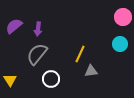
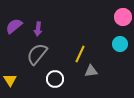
white circle: moved 4 px right
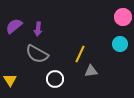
gray semicircle: rotated 100 degrees counterclockwise
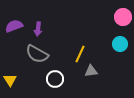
purple semicircle: rotated 18 degrees clockwise
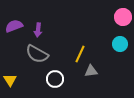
purple arrow: moved 1 px down
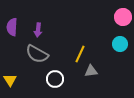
purple semicircle: moved 2 px left, 1 px down; rotated 66 degrees counterclockwise
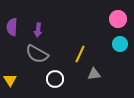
pink circle: moved 5 px left, 2 px down
gray triangle: moved 3 px right, 3 px down
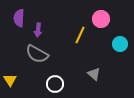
pink circle: moved 17 px left
purple semicircle: moved 7 px right, 9 px up
yellow line: moved 19 px up
gray triangle: rotated 48 degrees clockwise
white circle: moved 5 px down
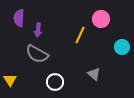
cyan circle: moved 2 px right, 3 px down
white circle: moved 2 px up
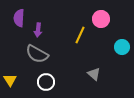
white circle: moved 9 px left
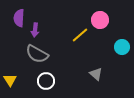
pink circle: moved 1 px left, 1 px down
purple arrow: moved 3 px left
yellow line: rotated 24 degrees clockwise
gray triangle: moved 2 px right
white circle: moved 1 px up
